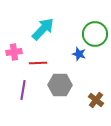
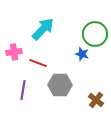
blue star: moved 3 px right
red line: rotated 24 degrees clockwise
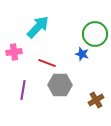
cyan arrow: moved 5 px left, 2 px up
red line: moved 9 px right
brown cross: rotated 21 degrees clockwise
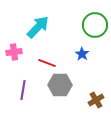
green circle: moved 9 px up
blue star: rotated 16 degrees clockwise
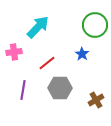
red line: rotated 60 degrees counterclockwise
gray hexagon: moved 3 px down
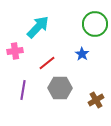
green circle: moved 1 px up
pink cross: moved 1 px right, 1 px up
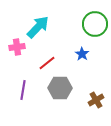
pink cross: moved 2 px right, 4 px up
